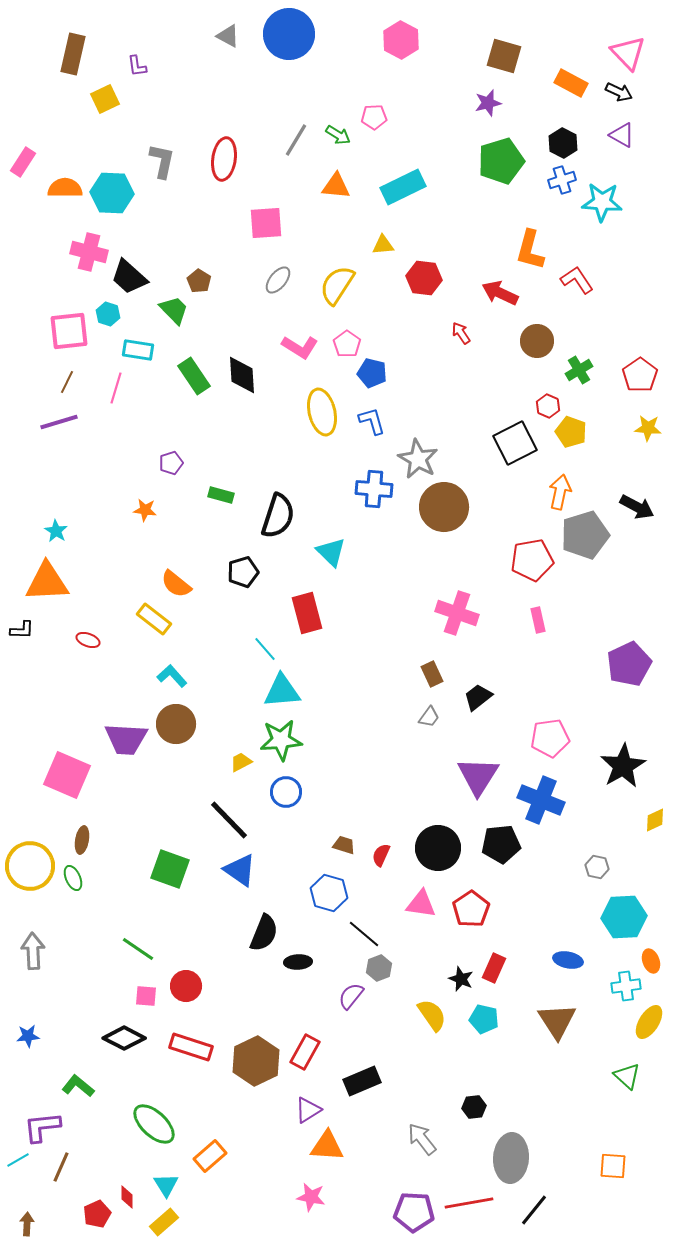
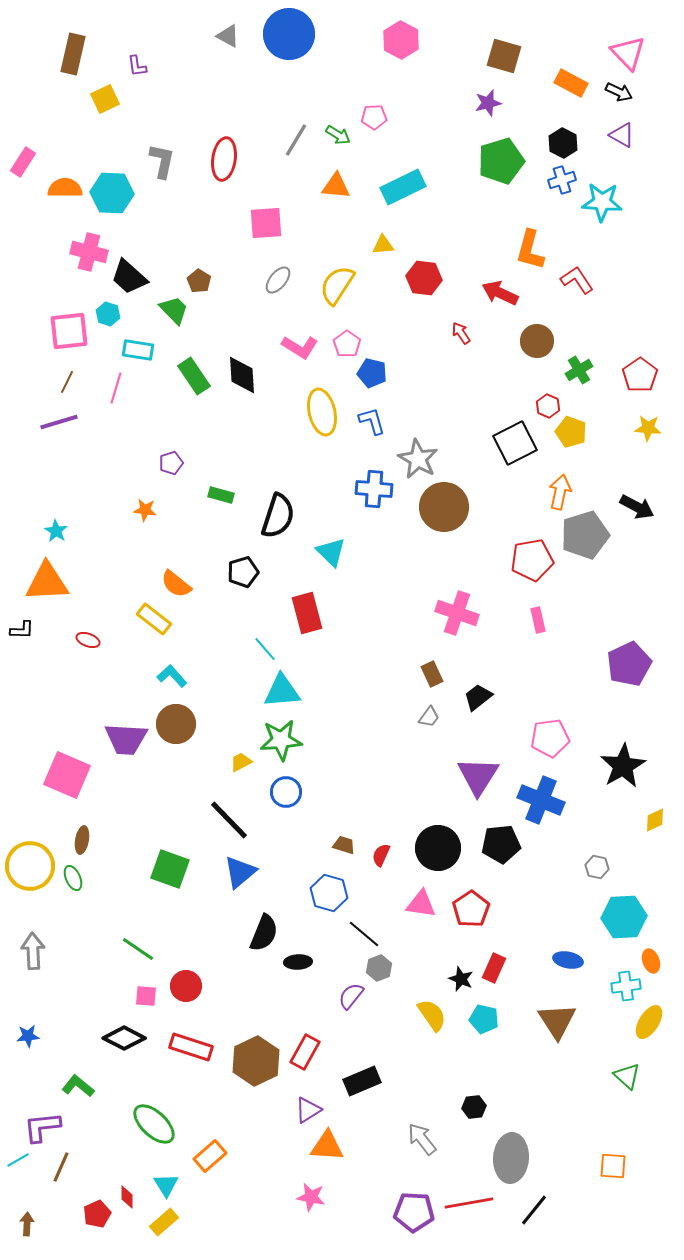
blue triangle at (240, 870): moved 2 px down; rotated 45 degrees clockwise
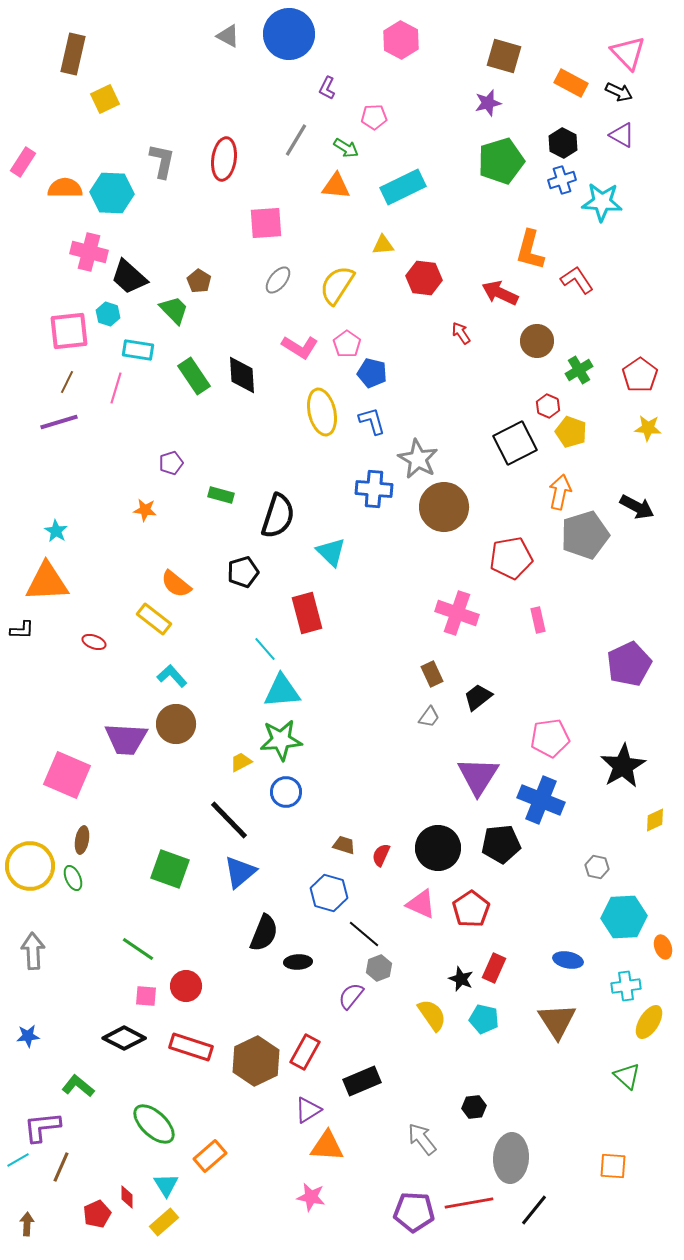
purple L-shape at (137, 66): moved 190 px right, 22 px down; rotated 35 degrees clockwise
green arrow at (338, 135): moved 8 px right, 13 px down
red pentagon at (532, 560): moved 21 px left, 2 px up
red ellipse at (88, 640): moved 6 px right, 2 px down
pink triangle at (421, 904): rotated 16 degrees clockwise
orange ellipse at (651, 961): moved 12 px right, 14 px up
